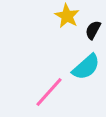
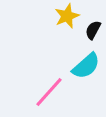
yellow star: rotated 20 degrees clockwise
cyan semicircle: moved 1 px up
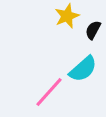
cyan semicircle: moved 3 px left, 3 px down
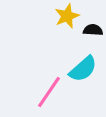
black semicircle: rotated 66 degrees clockwise
pink line: rotated 8 degrees counterclockwise
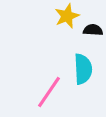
cyan semicircle: rotated 52 degrees counterclockwise
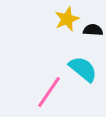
yellow star: moved 3 px down
cyan semicircle: rotated 48 degrees counterclockwise
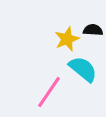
yellow star: moved 20 px down
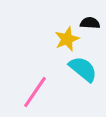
black semicircle: moved 3 px left, 7 px up
pink line: moved 14 px left
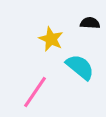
yellow star: moved 16 px left; rotated 25 degrees counterclockwise
cyan semicircle: moved 3 px left, 2 px up
